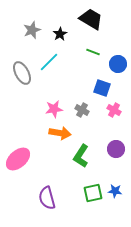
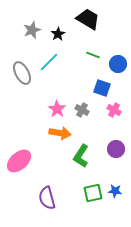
black trapezoid: moved 3 px left
black star: moved 2 px left
green line: moved 3 px down
pink star: moved 3 px right; rotated 30 degrees counterclockwise
pink ellipse: moved 1 px right, 2 px down
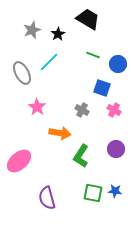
pink star: moved 20 px left, 2 px up
green square: rotated 24 degrees clockwise
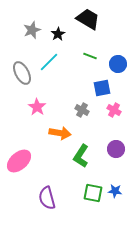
green line: moved 3 px left, 1 px down
blue square: rotated 30 degrees counterclockwise
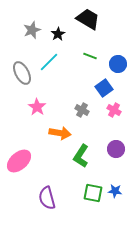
blue square: moved 2 px right; rotated 24 degrees counterclockwise
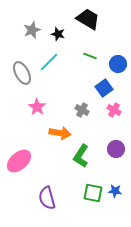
black star: rotated 24 degrees counterclockwise
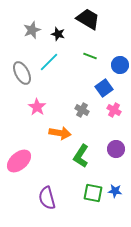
blue circle: moved 2 px right, 1 px down
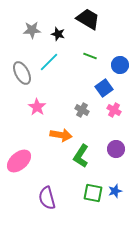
gray star: rotated 18 degrees clockwise
orange arrow: moved 1 px right, 2 px down
blue star: rotated 24 degrees counterclockwise
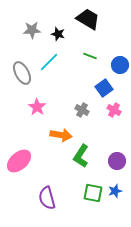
purple circle: moved 1 px right, 12 px down
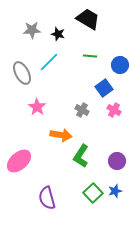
green line: rotated 16 degrees counterclockwise
green square: rotated 36 degrees clockwise
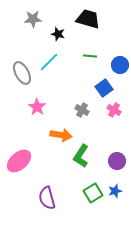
black trapezoid: rotated 15 degrees counterclockwise
gray star: moved 1 px right, 11 px up
green square: rotated 12 degrees clockwise
